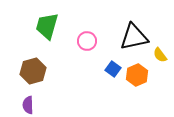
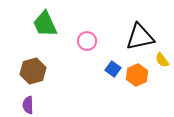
green trapezoid: moved 2 px left, 2 px up; rotated 40 degrees counterclockwise
black triangle: moved 6 px right
yellow semicircle: moved 2 px right, 5 px down
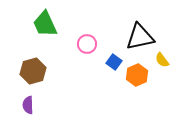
pink circle: moved 3 px down
blue square: moved 1 px right, 7 px up
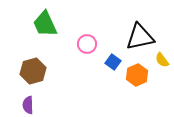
blue square: moved 1 px left
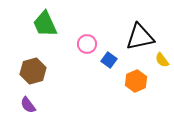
blue square: moved 4 px left, 2 px up
orange hexagon: moved 1 px left, 6 px down
purple semicircle: rotated 36 degrees counterclockwise
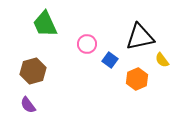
blue square: moved 1 px right
orange hexagon: moved 1 px right, 2 px up
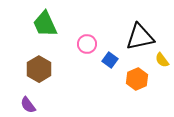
brown hexagon: moved 6 px right, 2 px up; rotated 15 degrees counterclockwise
